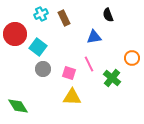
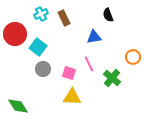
orange circle: moved 1 px right, 1 px up
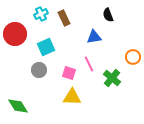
cyan square: moved 8 px right; rotated 30 degrees clockwise
gray circle: moved 4 px left, 1 px down
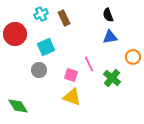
blue triangle: moved 16 px right
pink square: moved 2 px right, 2 px down
yellow triangle: rotated 18 degrees clockwise
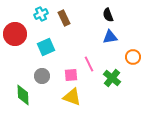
gray circle: moved 3 px right, 6 px down
pink square: rotated 24 degrees counterclockwise
green diamond: moved 5 px right, 11 px up; rotated 30 degrees clockwise
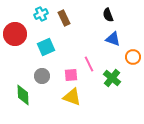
blue triangle: moved 3 px right, 2 px down; rotated 28 degrees clockwise
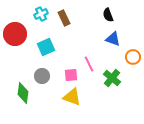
green diamond: moved 2 px up; rotated 10 degrees clockwise
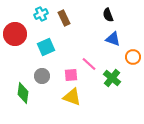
pink line: rotated 21 degrees counterclockwise
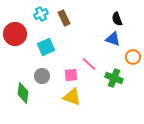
black semicircle: moved 9 px right, 4 px down
green cross: moved 2 px right; rotated 18 degrees counterclockwise
